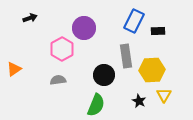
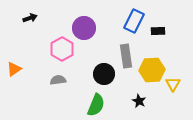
black circle: moved 1 px up
yellow triangle: moved 9 px right, 11 px up
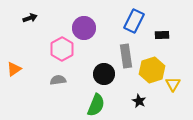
black rectangle: moved 4 px right, 4 px down
yellow hexagon: rotated 15 degrees counterclockwise
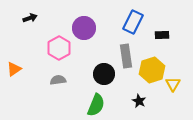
blue rectangle: moved 1 px left, 1 px down
pink hexagon: moved 3 px left, 1 px up
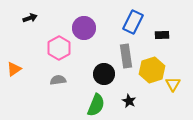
black star: moved 10 px left
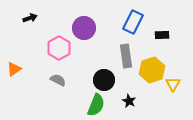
black circle: moved 6 px down
gray semicircle: rotated 35 degrees clockwise
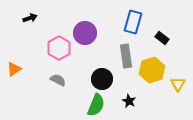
blue rectangle: rotated 10 degrees counterclockwise
purple circle: moved 1 px right, 5 px down
black rectangle: moved 3 px down; rotated 40 degrees clockwise
black circle: moved 2 px left, 1 px up
yellow triangle: moved 5 px right
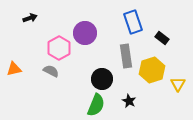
blue rectangle: rotated 35 degrees counterclockwise
orange triangle: rotated 21 degrees clockwise
gray semicircle: moved 7 px left, 9 px up
